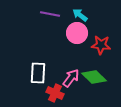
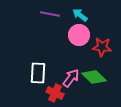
pink circle: moved 2 px right, 2 px down
red star: moved 1 px right, 2 px down
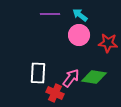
purple line: rotated 12 degrees counterclockwise
red star: moved 6 px right, 4 px up
green diamond: rotated 35 degrees counterclockwise
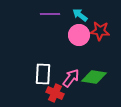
red star: moved 8 px left, 12 px up
white rectangle: moved 5 px right, 1 px down
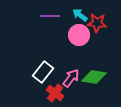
purple line: moved 2 px down
red star: moved 3 px left, 8 px up
white rectangle: moved 2 px up; rotated 35 degrees clockwise
red cross: rotated 12 degrees clockwise
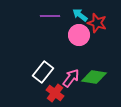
red star: rotated 12 degrees clockwise
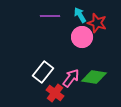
cyan arrow: rotated 21 degrees clockwise
pink circle: moved 3 px right, 2 px down
